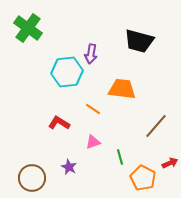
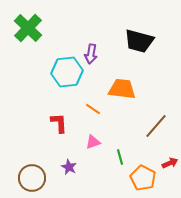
green cross: rotated 8 degrees clockwise
red L-shape: rotated 55 degrees clockwise
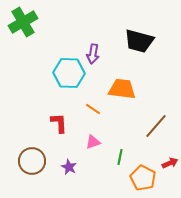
green cross: moved 5 px left, 6 px up; rotated 16 degrees clockwise
purple arrow: moved 2 px right
cyan hexagon: moved 2 px right, 1 px down; rotated 8 degrees clockwise
green line: rotated 28 degrees clockwise
brown circle: moved 17 px up
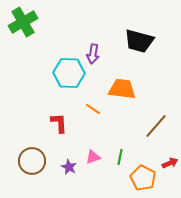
pink triangle: moved 15 px down
